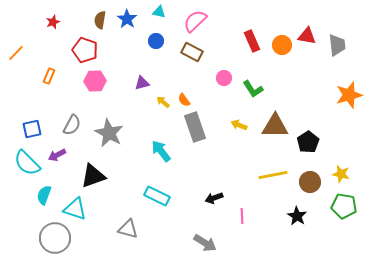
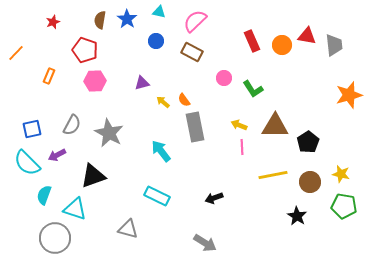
gray trapezoid at (337, 45): moved 3 px left
gray rectangle at (195, 127): rotated 8 degrees clockwise
pink line at (242, 216): moved 69 px up
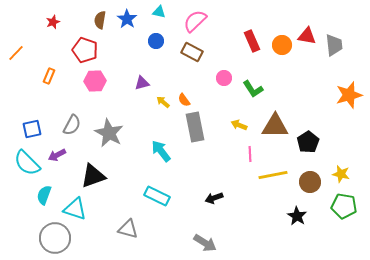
pink line at (242, 147): moved 8 px right, 7 px down
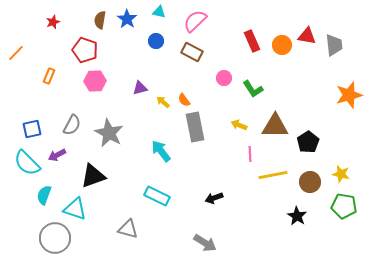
purple triangle at (142, 83): moved 2 px left, 5 px down
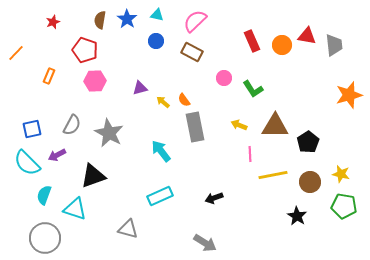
cyan triangle at (159, 12): moved 2 px left, 3 px down
cyan rectangle at (157, 196): moved 3 px right; rotated 50 degrees counterclockwise
gray circle at (55, 238): moved 10 px left
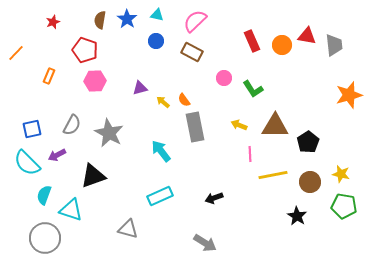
cyan triangle at (75, 209): moved 4 px left, 1 px down
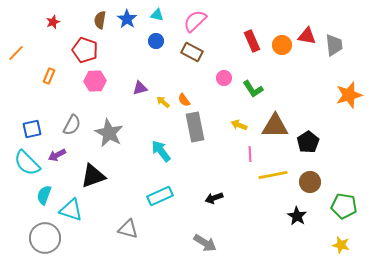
yellow star at (341, 174): moved 71 px down
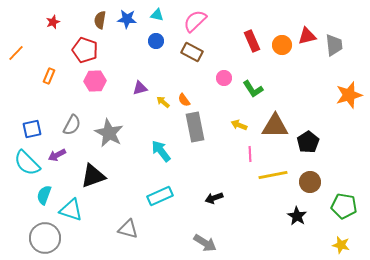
blue star at (127, 19): rotated 30 degrees counterclockwise
red triangle at (307, 36): rotated 24 degrees counterclockwise
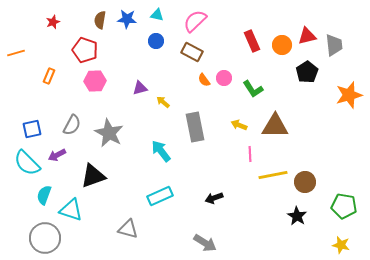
orange line at (16, 53): rotated 30 degrees clockwise
orange semicircle at (184, 100): moved 20 px right, 20 px up
black pentagon at (308, 142): moved 1 px left, 70 px up
brown circle at (310, 182): moved 5 px left
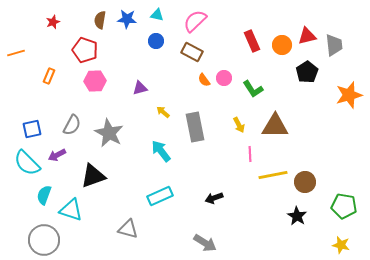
yellow arrow at (163, 102): moved 10 px down
yellow arrow at (239, 125): rotated 140 degrees counterclockwise
gray circle at (45, 238): moved 1 px left, 2 px down
